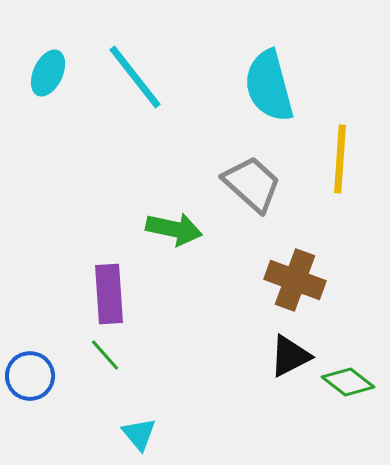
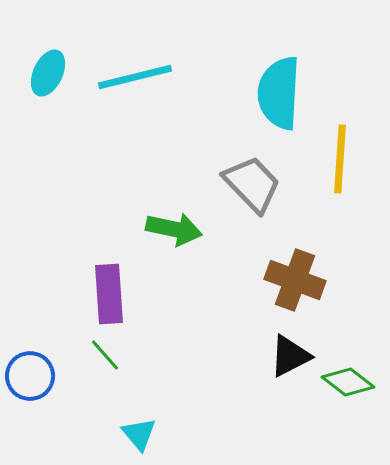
cyan line: rotated 66 degrees counterclockwise
cyan semicircle: moved 10 px right, 7 px down; rotated 18 degrees clockwise
gray trapezoid: rotated 4 degrees clockwise
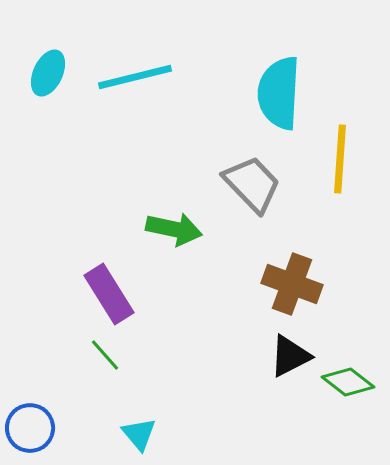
brown cross: moved 3 px left, 4 px down
purple rectangle: rotated 28 degrees counterclockwise
blue circle: moved 52 px down
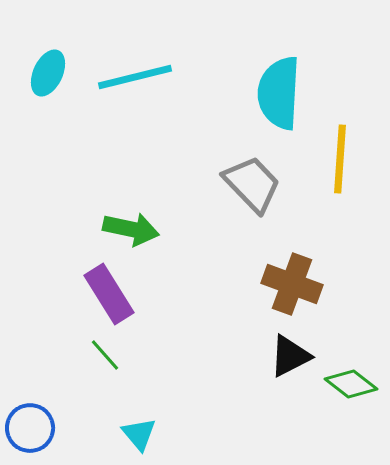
green arrow: moved 43 px left
green diamond: moved 3 px right, 2 px down
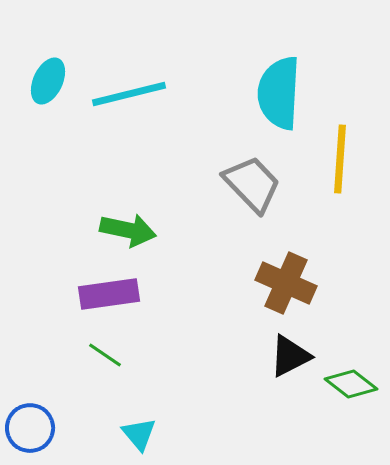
cyan ellipse: moved 8 px down
cyan line: moved 6 px left, 17 px down
green arrow: moved 3 px left, 1 px down
brown cross: moved 6 px left, 1 px up; rotated 4 degrees clockwise
purple rectangle: rotated 66 degrees counterclockwise
green line: rotated 15 degrees counterclockwise
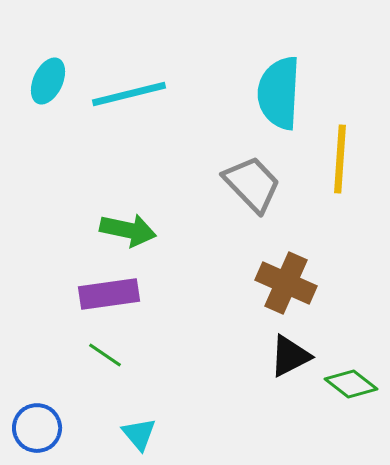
blue circle: moved 7 px right
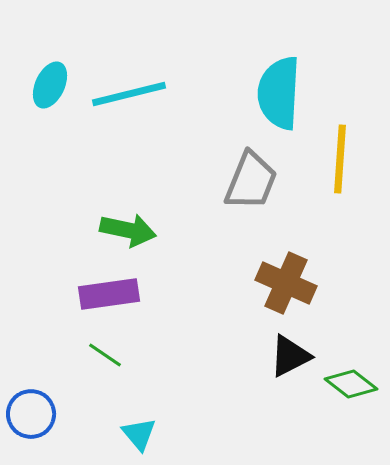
cyan ellipse: moved 2 px right, 4 px down
gray trapezoid: moved 1 px left, 3 px up; rotated 66 degrees clockwise
blue circle: moved 6 px left, 14 px up
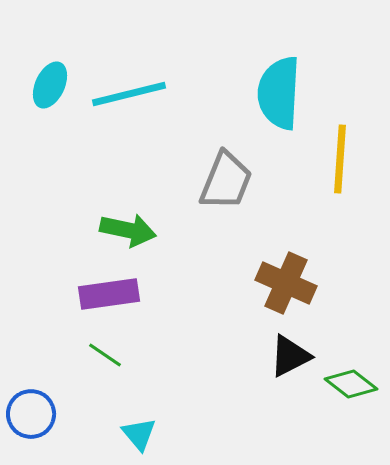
gray trapezoid: moved 25 px left
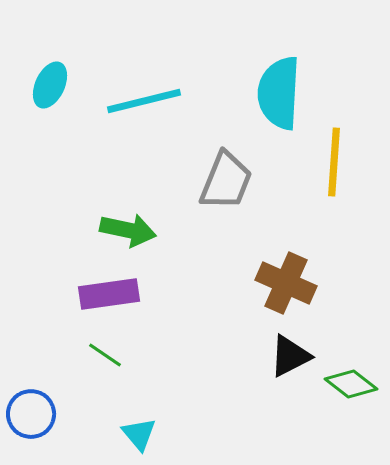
cyan line: moved 15 px right, 7 px down
yellow line: moved 6 px left, 3 px down
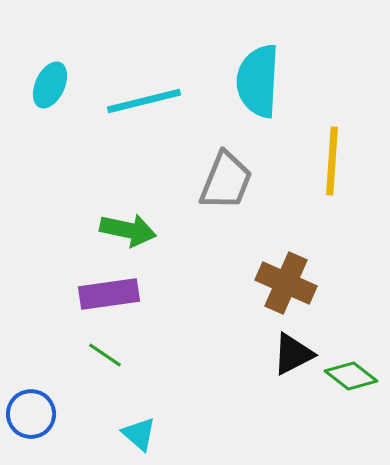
cyan semicircle: moved 21 px left, 12 px up
yellow line: moved 2 px left, 1 px up
black triangle: moved 3 px right, 2 px up
green diamond: moved 8 px up
cyan triangle: rotated 9 degrees counterclockwise
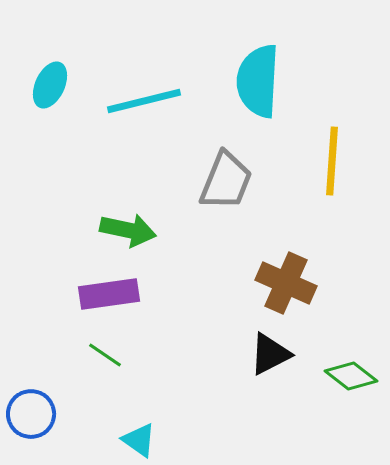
black triangle: moved 23 px left
cyan triangle: moved 6 px down; rotated 6 degrees counterclockwise
